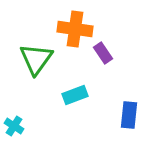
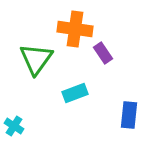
cyan rectangle: moved 2 px up
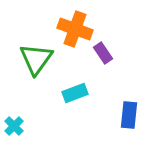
orange cross: rotated 12 degrees clockwise
cyan cross: rotated 12 degrees clockwise
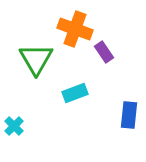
purple rectangle: moved 1 px right, 1 px up
green triangle: rotated 6 degrees counterclockwise
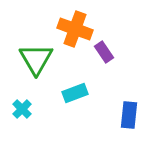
cyan cross: moved 8 px right, 17 px up
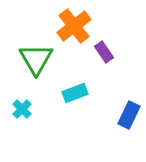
orange cross: moved 1 px left, 3 px up; rotated 32 degrees clockwise
blue rectangle: rotated 20 degrees clockwise
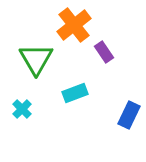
orange cross: moved 1 px up
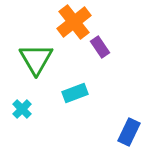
orange cross: moved 3 px up
purple rectangle: moved 4 px left, 5 px up
blue rectangle: moved 17 px down
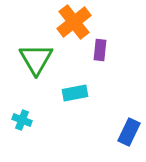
purple rectangle: moved 3 px down; rotated 40 degrees clockwise
cyan rectangle: rotated 10 degrees clockwise
cyan cross: moved 11 px down; rotated 24 degrees counterclockwise
